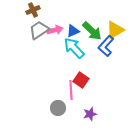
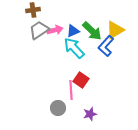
brown cross: rotated 16 degrees clockwise
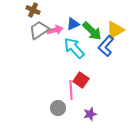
brown cross: rotated 32 degrees clockwise
blue triangle: moved 7 px up
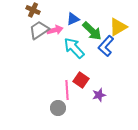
blue triangle: moved 5 px up
yellow triangle: moved 3 px right, 3 px up
pink line: moved 4 px left
purple star: moved 9 px right, 19 px up
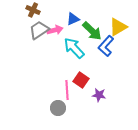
purple star: rotated 24 degrees clockwise
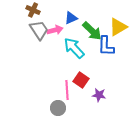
blue triangle: moved 2 px left, 1 px up
gray trapezoid: rotated 90 degrees clockwise
blue L-shape: rotated 40 degrees counterclockwise
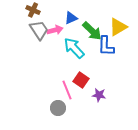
pink line: rotated 18 degrees counterclockwise
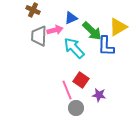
gray trapezoid: moved 6 px down; rotated 145 degrees counterclockwise
gray circle: moved 18 px right
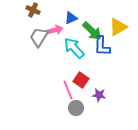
gray trapezoid: moved 1 px down; rotated 30 degrees clockwise
blue L-shape: moved 4 px left
pink line: moved 1 px right
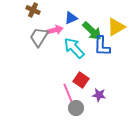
yellow triangle: moved 2 px left
pink line: moved 3 px down
